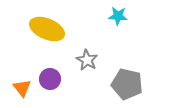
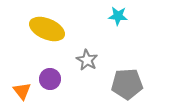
gray pentagon: rotated 16 degrees counterclockwise
orange triangle: moved 3 px down
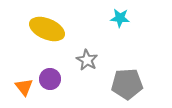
cyan star: moved 2 px right, 2 px down
orange triangle: moved 2 px right, 4 px up
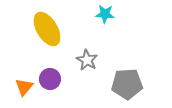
cyan star: moved 15 px left, 4 px up
yellow ellipse: rotated 36 degrees clockwise
orange triangle: rotated 18 degrees clockwise
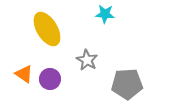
orange triangle: moved 13 px up; rotated 36 degrees counterclockwise
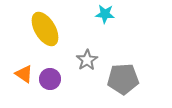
yellow ellipse: moved 2 px left
gray star: rotated 10 degrees clockwise
gray pentagon: moved 4 px left, 5 px up
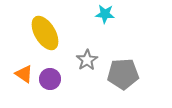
yellow ellipse: moved 4 px down
gray pentagon: moved 5 px up
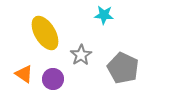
cyan star: moved 1 px left, 1 px down
gray star: moved 6 px left, 5 px up
gray pentagon: moved 6 px up; rotated 28 degrees clockwise
purple circle: moved 3 px right
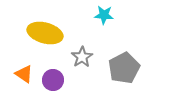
yellow ellipse: rotated 44 degrees counterclockwise
gray star: moved 1 px right, 2 px down
gray pentagon: moved 1 px right; rotated 20 degrees clockwise
purple circle: moved 1 px down
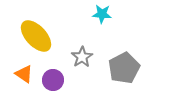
cyan star: moved 2 px left, 1 px up
yellow ellipse: moved 9 px left, 3 px down; rotated 32 degrees clockwise
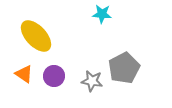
gray star: moved 10 px right, 24 px down; rotated 30 degrees counterclockwise
purple circle: moved 1 px right, 4 px up
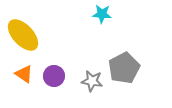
yellow ellipse: moved 13 px left, 1 px up
